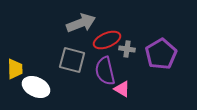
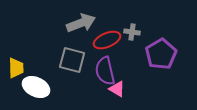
gray cross: moved 5 px right, 17 px up
yellow trapezoid: moved 1 px right, 1 px up
pink triangle: moved 5 px left
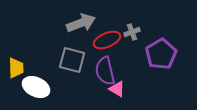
gray cross: rotated 28 degrees counterclockwise
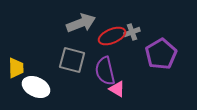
red ellipse: moved 5 px right, 4 px up
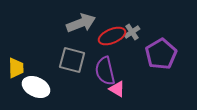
gray cross: rotated 14 degrees counterclockwise
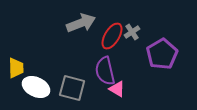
red ellipse: rotated 36 degrees counterclockwise
purple pentagon: moved 1 px right
gray square: moved 28 px down
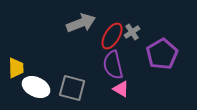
purple semicircle: moved 8 px right, 6 px up
pink triangle: moved 4 px right
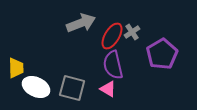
pink triangle: moved 13 px left
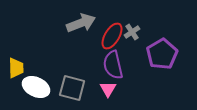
pink triangle: rotated 30 degrees clockwise
